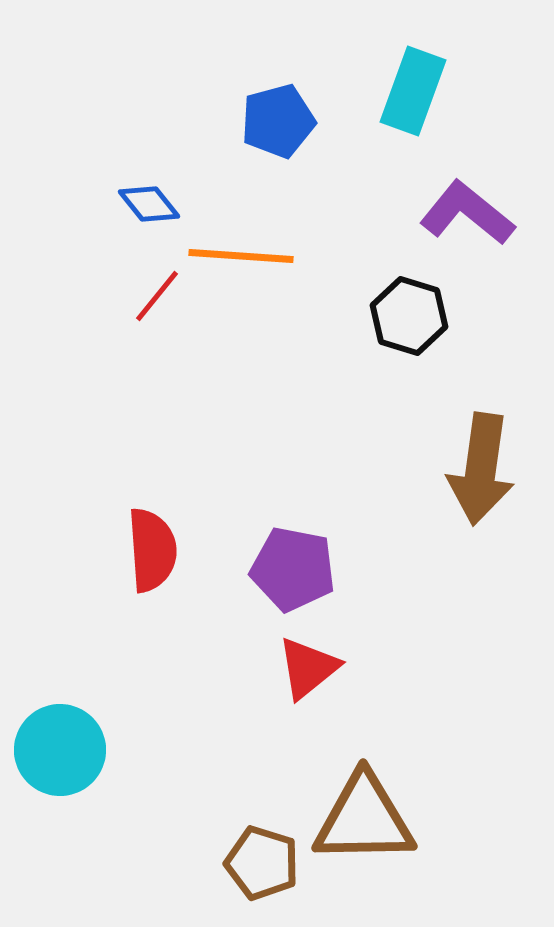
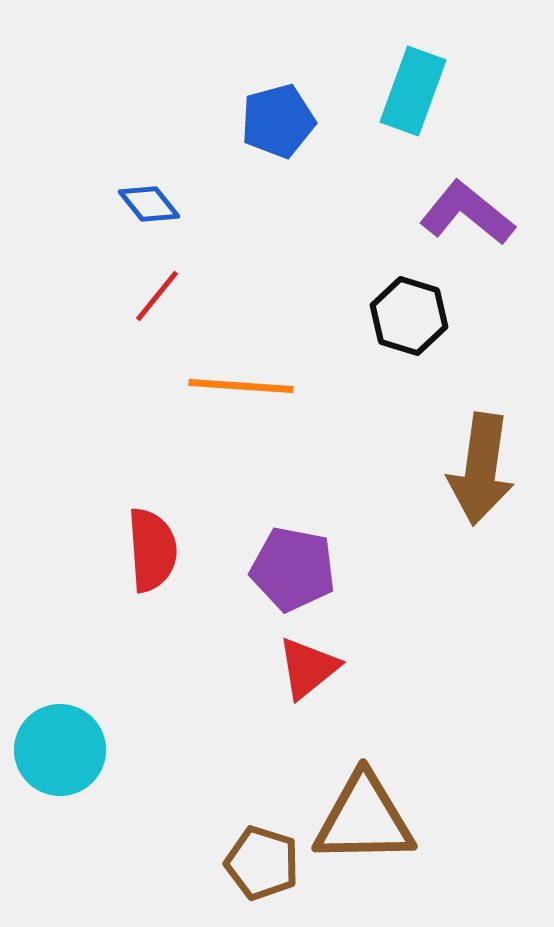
orange line: moved 130 px down
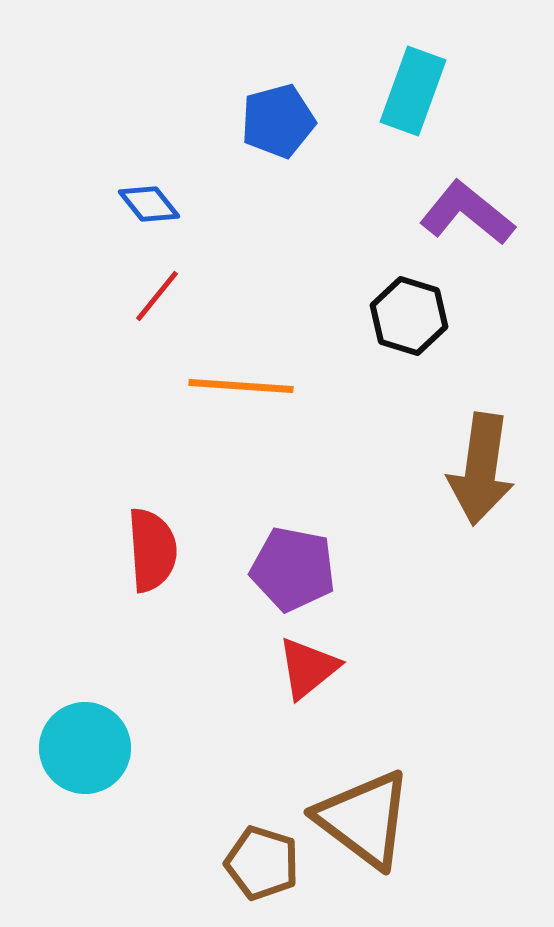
cyan circle: moved 25 px right, 2 px up
brown triangle: rotated 38 degrees clockwise
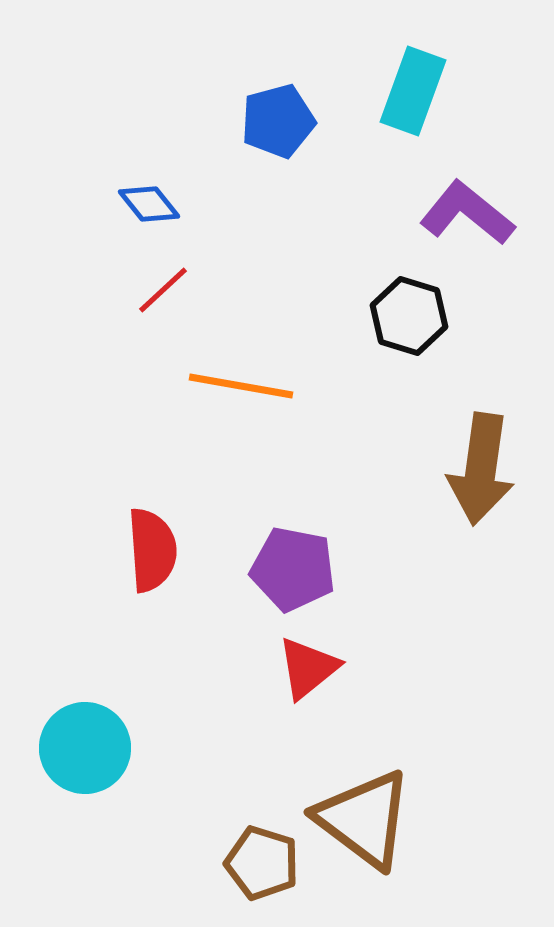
red line: moved 6 px right, 6 px up; rotated 8 degrees clockwise
orange line: rotated 6 degrees clockwise
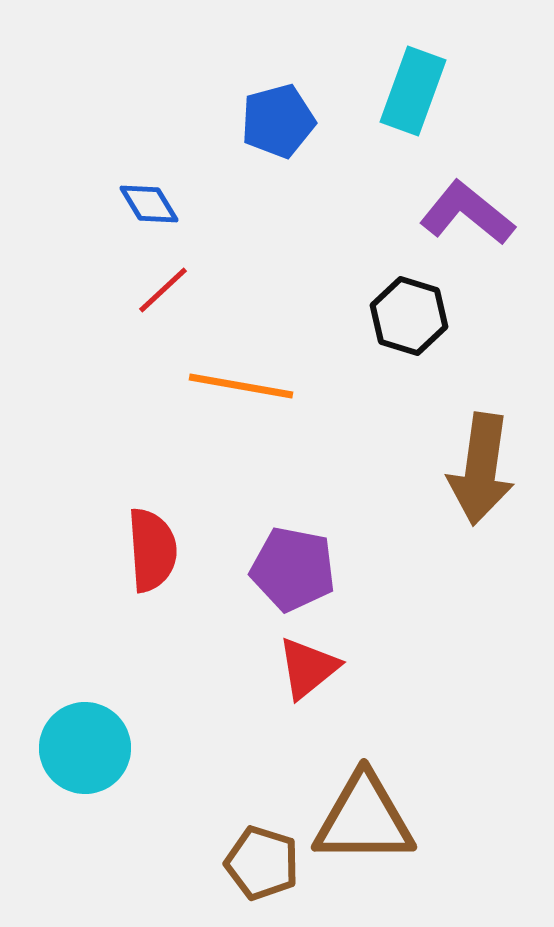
blue diamond: rotated 8 degrees clockwise
brown triangle: rotated 37 degrees counterclockwise
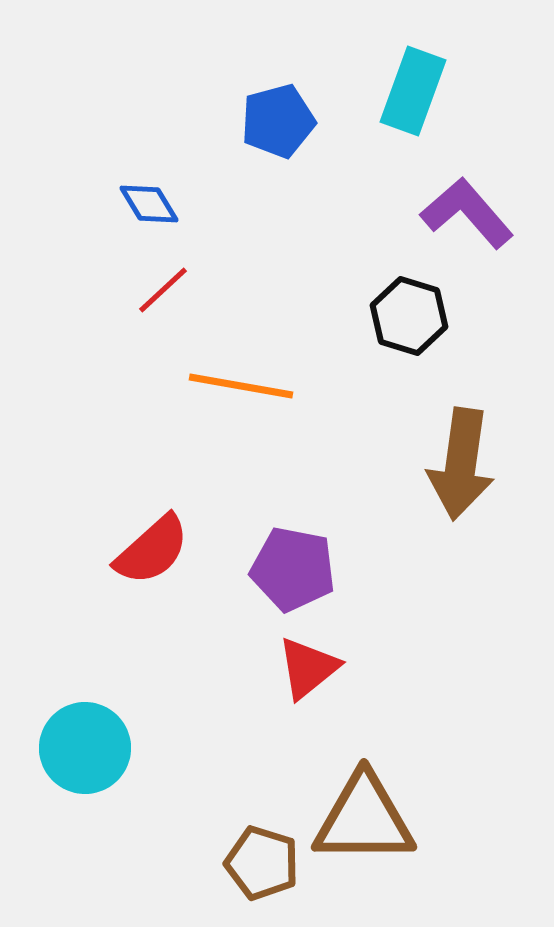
purple L-shape: rotated 10 degrees clockwise
brown arrow: moved 20 px left, 5 px up
red semicircle: rotated 52 degrees clockwise
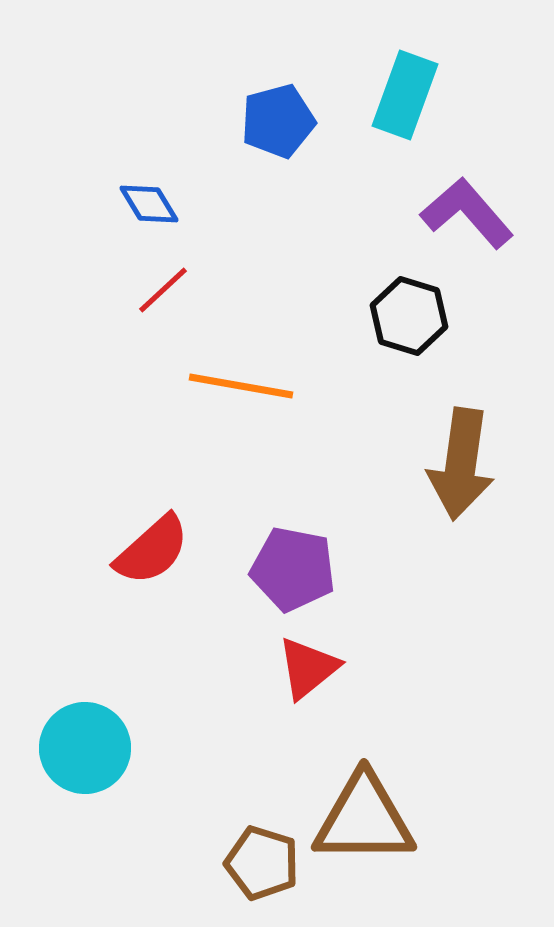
cyan rectangle: moved 8 px left, 4 px down
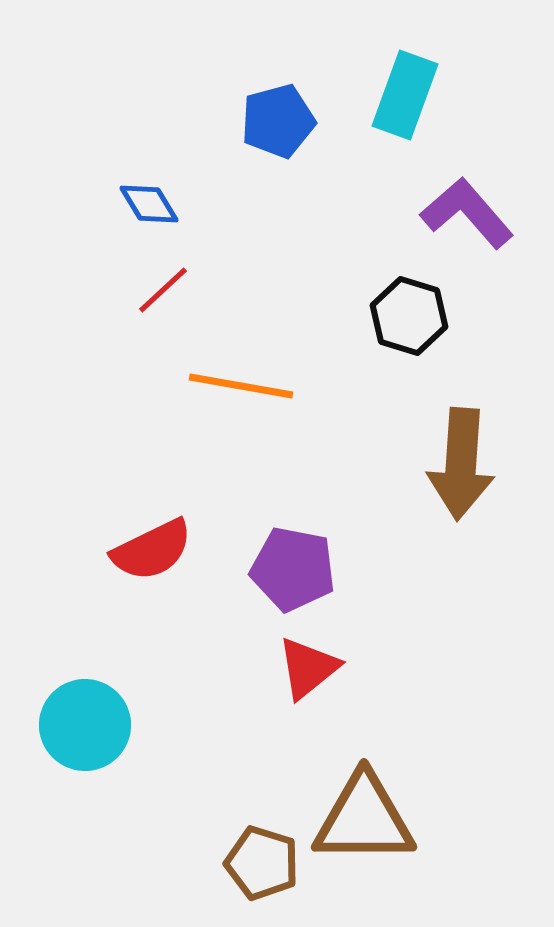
brown arrow: rotated 4 degrees counterclockwise
red semicircle: rotated 16 degrees clockwise
cyan circle: moved 23 px up
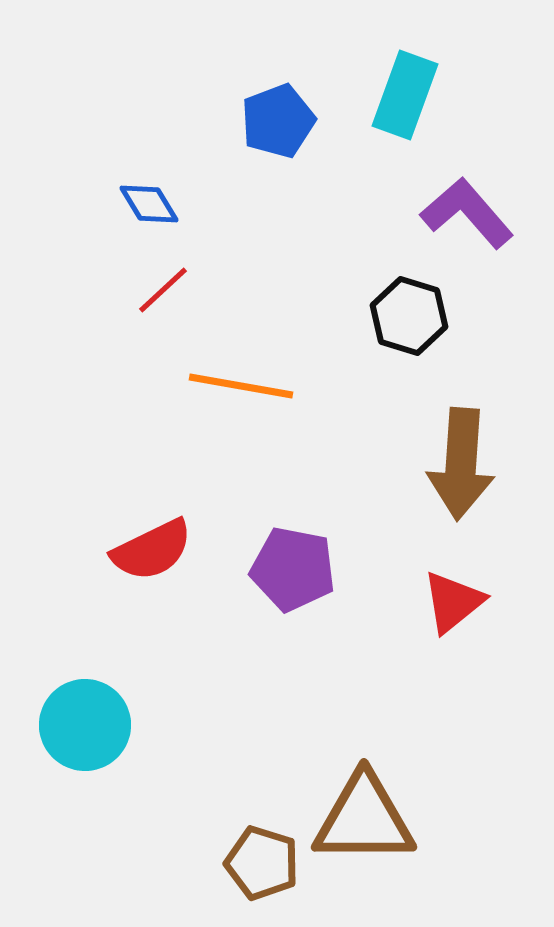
blue pentagon: rotated 6 degrees counterclockwise
red triangle: moved 145 px right, 66 px up
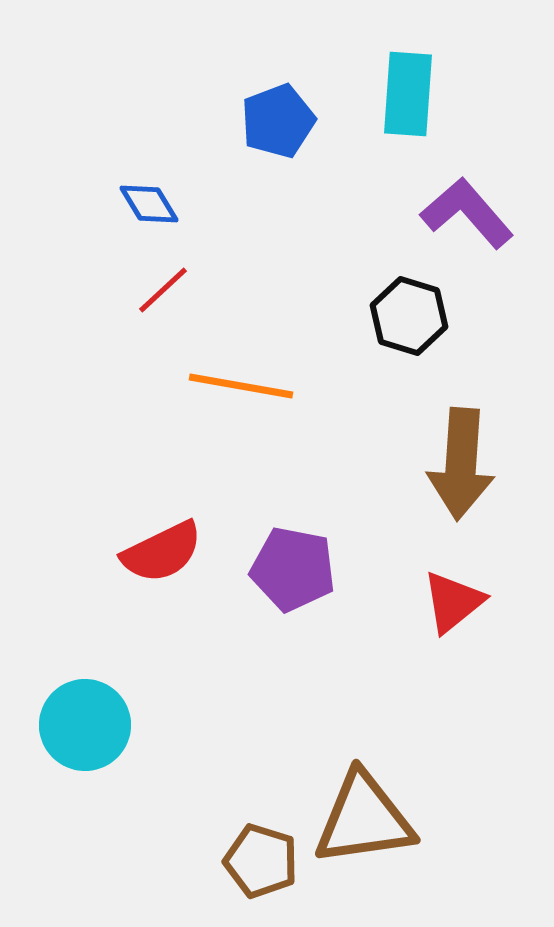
cyan rectangle: moved 3 px right, 1 px up; rotated 16 degrees counterclockwise
red semicircle: moved 10 px right, 2 px down
brown triangle: rotated 8 degrees counterclockwise
brown pentagon: moved 1 px left, 2 px up
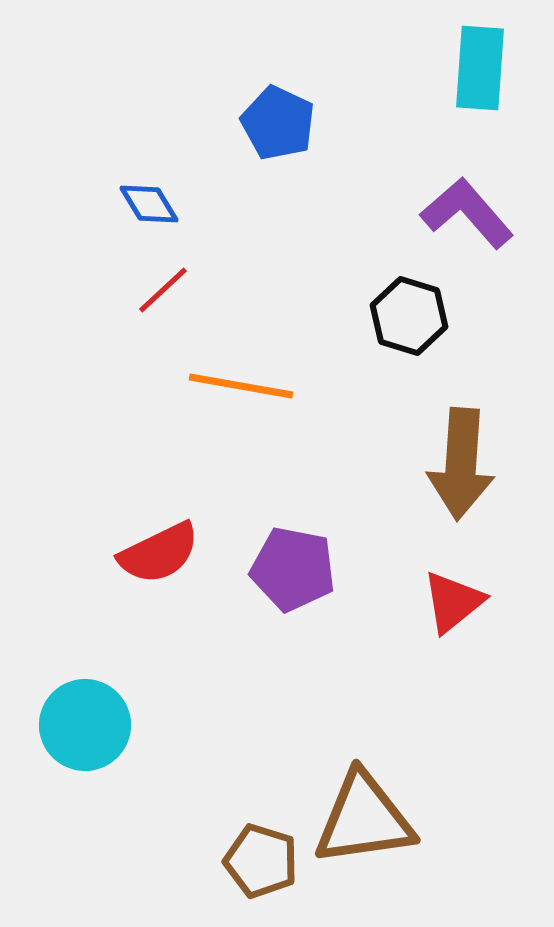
cyan rectangle: moved 72 px right, 26 px up
blue pentagon: moved 2 px down; rotated 26 degrees counterclockwise
red semicircle: moved 3 px left, 1 px down
